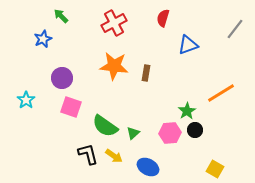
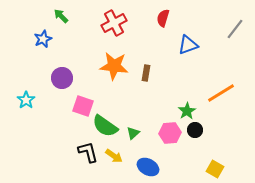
pink square: moved 12 px right, 1 px up
black L-shape: moved 2 px up
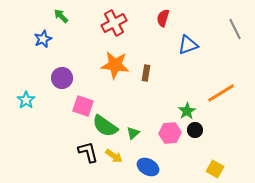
gray line: rotated 65 degrees counterclockwise
orange star: moved 1 px right, 1 px up
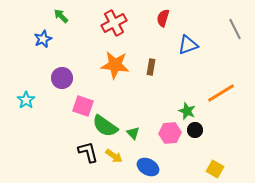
brown rectangle: moved 5 px right, 6 px up
green star: rotated 18 degrees counterclockwise
green triangle: rotated 32 degrees counterclockwise
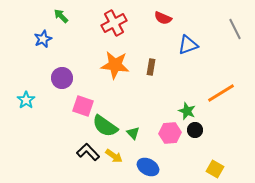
red semicircle: rotated 84 degrees counterclockwise
black L-shape: rotated 30 degrees counterclockwise
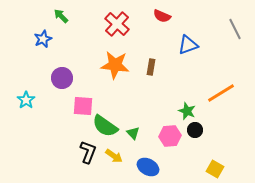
red semicircle: moved 1 px left, 2 px up
red cross: moved 3 px right, 1 px down; rotated 20 degrees counterclockwise
pink square: rotated 15 degrees counterclockwise
pink hexagon: moved 3 px down
black L-shape: rotated 65 degrees clockwise
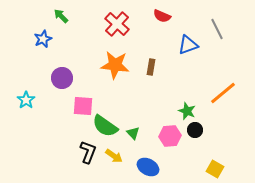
gray line: moved 18 px left
orange line: moved 2 px right; rotated 8 degrees counterclockwise
